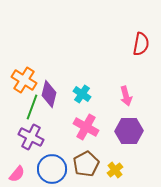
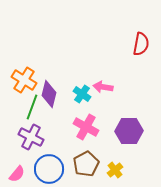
pink arrow: moved 23 px left, 9 px up; rotated 114 degrees clockwise
blue circle: moved 3 px left
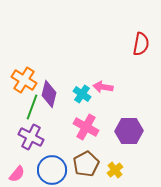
blue circle: moved 3 px right, 1 px down
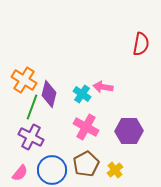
pink semicircle: moved 3 px right, 1 px up
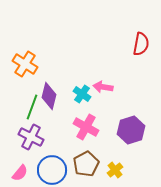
orange cross: moved 1 px right, 16 px up
purple diamond: moved 2 px down
purple hexagon: moved 2 px right, 1 px up; rotated 16 degrees counterclockwise
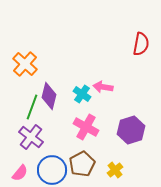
orange cross: rotated 10 degrees clockwise
purple cross: rotated 10 degrees clockwise
brown pentagon: moved 4 px left
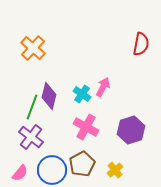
orange cross: moved 8 px right, 16 px up
pink arrow: rotated 108 degrees clockwise
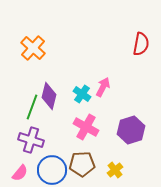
purple cross: moved 3 px down; rotated 20 degrees counterclockwise
brown pentagon: rotated 25 degrees clockwise
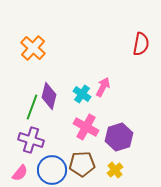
purple hexagon: moved 12 px left, 7 px down
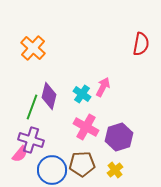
pink semicircle: moved 19 px up
